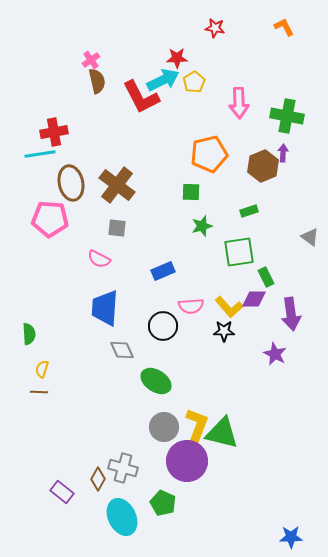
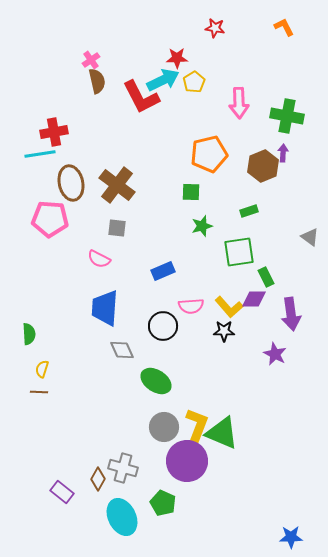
green triangle at (222, 433): rotated 9 degrees clockwise
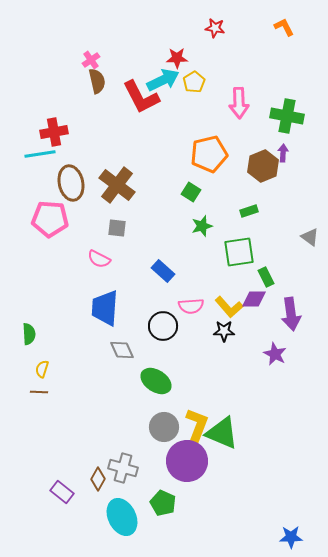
green square at (191, 192): rotated 30 degrees clockwise
blue rectangle at (163, 271): rotated 65 degrees clockwise
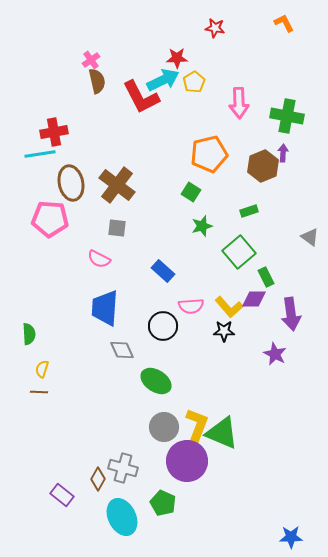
orange L-shape at (284, 27): moved 4 px up
green square at (239, 252): rotated 32 degrees counterclockwise
purple rectangle at (62, 492): moved 3 px down
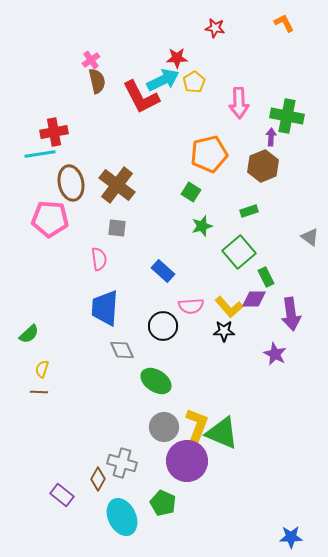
purple arrow at (283, 153): moved 12 px left, 16 px up
pink semicircle at (99, 259): rotated 125 degrees counterclockwise
green semicircle at (29, 334): rotated 50 degrees clockwise
gray cross at (123, 468): moved 1 px left, 5 px up
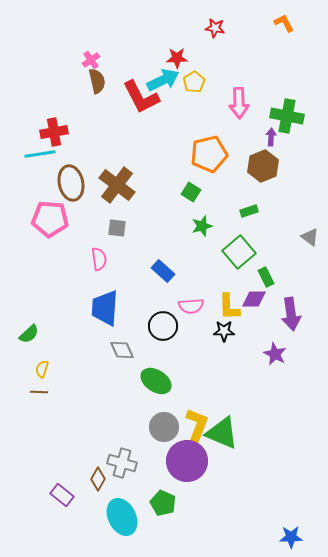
yellow L-shape at (229, 307): rotated 40 degrees clockwise
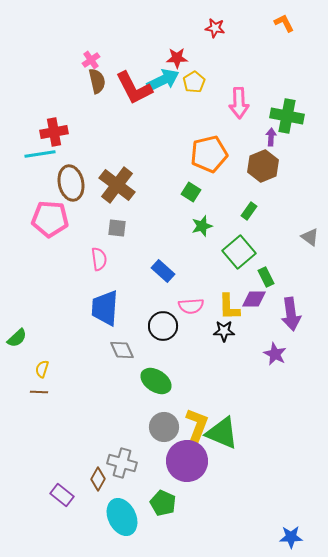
red L-shape at (141, 97): moved 7 px left, 9 px up
green rectangle at (249, 211): rotated 36 degrees counterclockwise
green semicircle at (29, 334): moved 12 px left, 4 px down
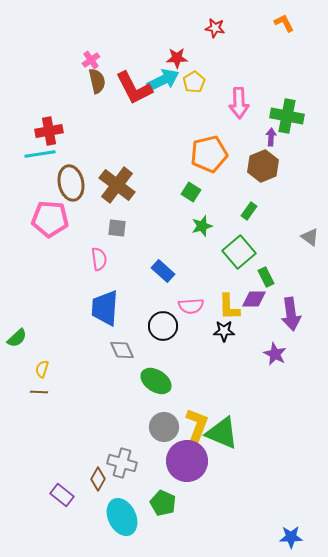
red cross at (54, 132): moved 5 px left, 1 px up
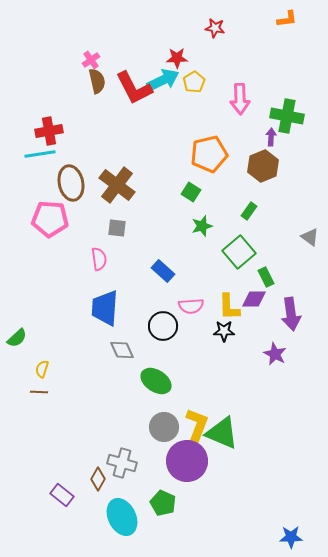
orange L-shape at (284, 23): moved 3 px right, 4 px up; rotated 110 degrees clockwise
pink arrow at (239, 103): moved 1 px right, 4 px up
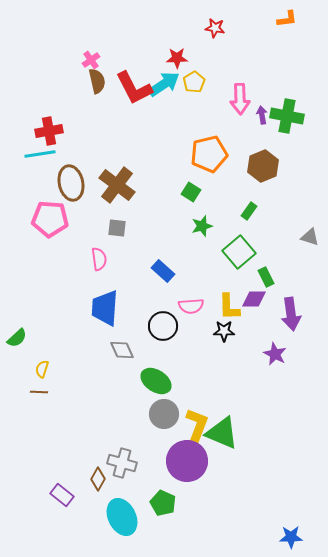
cyan arrow at (163, 80): moved 1 px right, 4 px down; rotated 8 degrees counterclockwise
purple arrow at (271, 137): moved 9 px left, 22 px up; rotated 12 degrees counterclockwise
gray triangle at (310, 237): rotated 18 degrees counterclockwise
gray circle at (164, 427): moved 13 px up
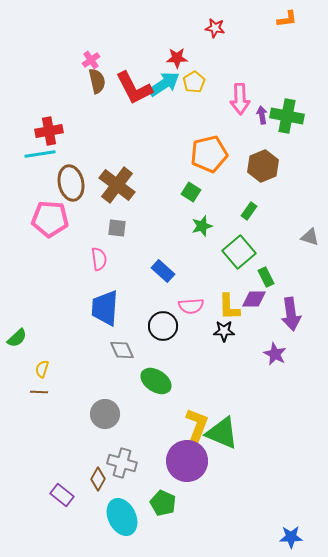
gray circle at (164, 414): moved 59 px left
